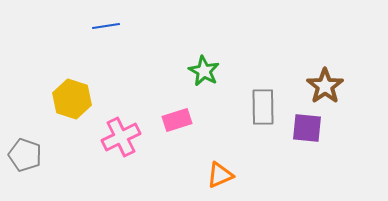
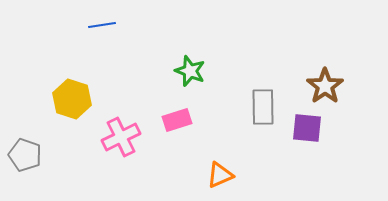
blue line: moved 4 px left, 1 px up
green star: moved 14 px left; rotated 8 degrees counterclockwise
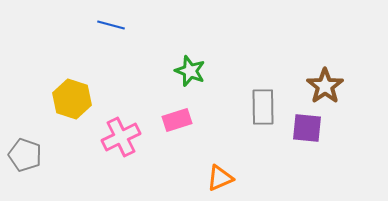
blue line: moved 9 px right; rotated 24 degrees clockwise
orange triangle: moved 3 px down
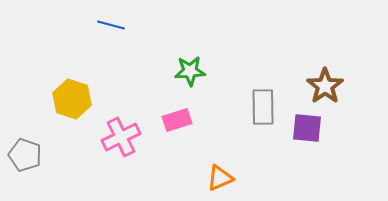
green star: rotated 24 degrees counterclockwise
